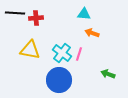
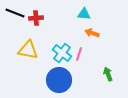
black line: rotated 18 degrees clockwise
yellow triangle: moved 2 px left
green arrow: rotated 48 degrees clockwise
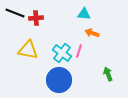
pink line: moved 3 px up
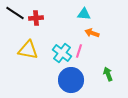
black line: rotated 12 degrees clockwise
blue circle: moved 12 px right
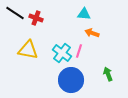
red cross: rotated 24 degrees clockwise
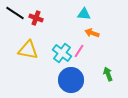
pink line: rotated 16 degrees clockwise
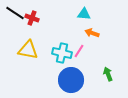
red cross: moved 4 px left
cyan cross: rotated 24 degrees counterclockwise
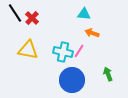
black line: rotated 24 degrees clockwise
red cross: rotated 24 degrees clockwise
cyan cross: moved 1 px right, 1 px up
blue circle: moved 1 px right
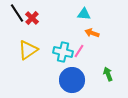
black line: moved 2 px right
yellow triangle: rotated 45 degrees counterclockwise
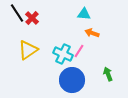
cyan cross: moved 2 px down; rotated 12 degrees clockwise
